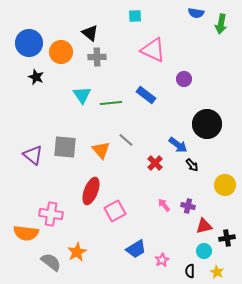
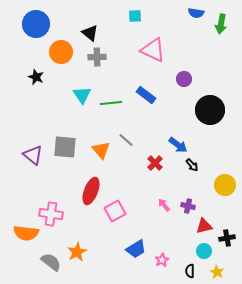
blue circle: moved 7 px right, 19 px up
black circle: moved 3 px right, 14 px up
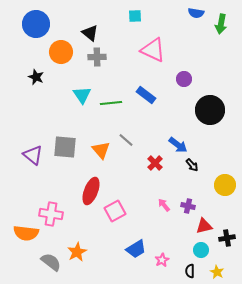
cyan circle: moved 3 px left, 1 px up
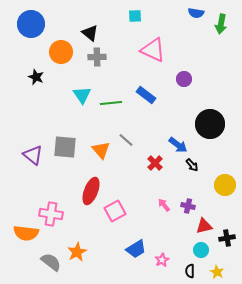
blue circle: moved 5 px left
black circle: moved 14 px down
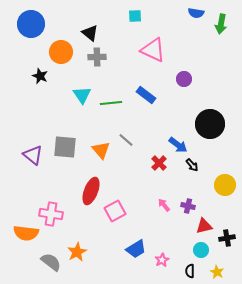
black star: moved 4 px right, 1 px up
red cross: moved 4 px right
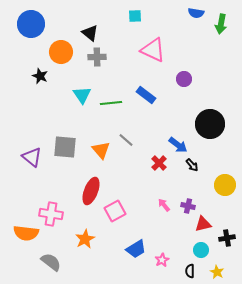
purple triangle: moved 1 px left, 2 px down
red triangle: moved 1 px left, 2 px up
orange star: moved 8 px right, 13 px up
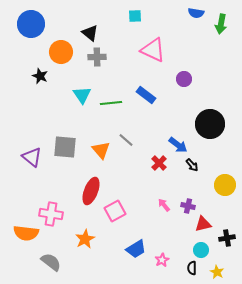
black semicircle: moved 2 px right, 3 px up
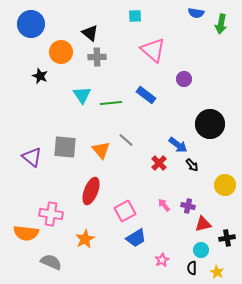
pink triangle: rotated 16 degrees clockwise
pink square: moved 10 px right
blue trapezoid: moved 11 px up
gray semicircle: rotated 15 degrees counterclockwise
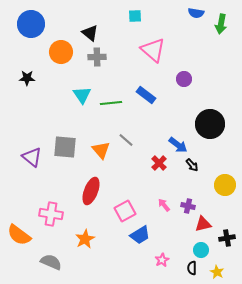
black star: moved 13 px left, 2 px down; rotated 21 degrees counterclockwise
orange semicircle: moved 7 px left, 2 px down; rotated 30 degrees clockwise
blue trapezoid: moved 4 px right, 3 px up
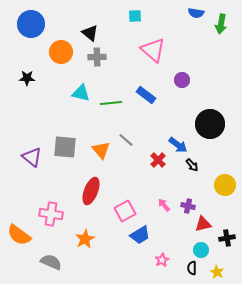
purple circle: moved 2 px left, 1 px down
cyan triangle: moved 1 px left, 2 px up; rotated 42 degrees counterclockwise
red cross: moved 1 px left, 3 px up
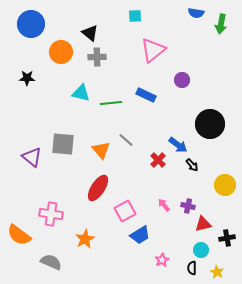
pink triangle: rotated 40 degrees clockwise
blue rectangle: rotated 12 degrees counterclockwise
gray square: moved 2 px left, 3 px up
red ellipse: moved 7 px right, 3 px up; rotated 12 degrees clockwise
